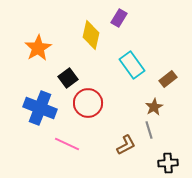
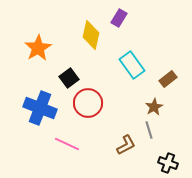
black square: moved 1 px right
black cross: rotated 24 degrees clockwise
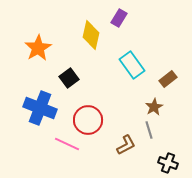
red circle: moved 17 px down
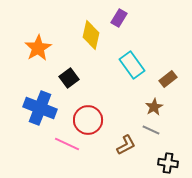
gray line: moved 2 px right; rotated 48 degrees counterclockwise
black cross: rotated 12 degrees counterclockwise
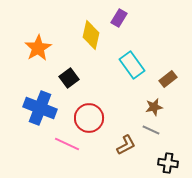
brown star: rotated 18 degrees clockwise
red circle: moved 1 px right, 2 px up
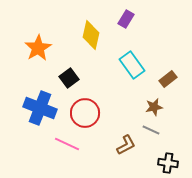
purple rectangle: moved 7 px right, 1 px down
red circle: moved 4 px left, 5 px up
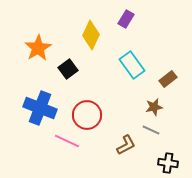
yellow diamond: rotated 12 degrees clockwise
black square: moved 1 px left, 9 px up
red circle: moved 2 px right, 2 px down
pink line: moved 3 px up
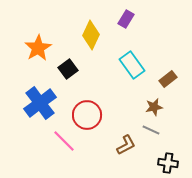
blue cross: moved 5 px up; rotated 32 degrees clockwise
pink line: moved 3 px left; rotated 20 degrees clockwise
